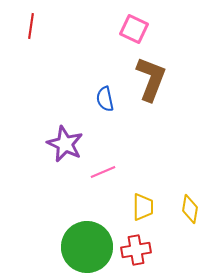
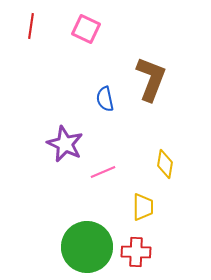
pink square: moved 48 px left
yellow diamond: moved 25 px left, 45 px up
red cross: moved 2 px down; rotated 12 degrees clockwise
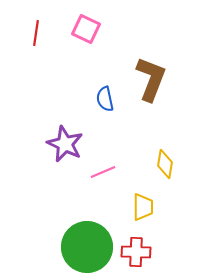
red line: moved 5 px right, 7 px down
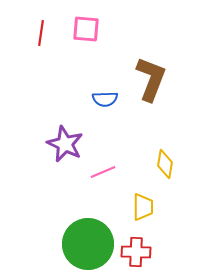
pink square: rotated 20 degrees counterclockwise
red line: moved 5 px right
blue semicircle: rotated 80 degrees counterclockwise
green circle: moved 1 px right, 3 px up
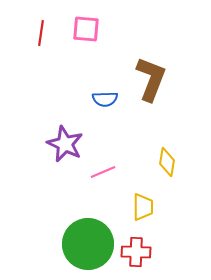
yellow diamond: moved 2 px right, 2 px up
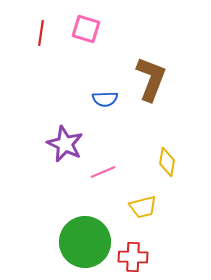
pink square: rotated 12 degrees clockwise
yellow trapezoid: rotated 76 degrees clockwise
green circle: moved 3 px left, 2 px up
red cross: moved 3 px left, 5 px down
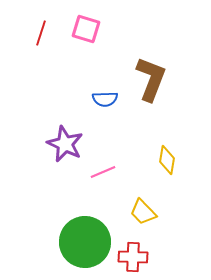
red line: rotated 10 degrees clockwise
yellow diamond: moved 2 px up
yellow trapezoid: moved 5 px down; rotated 60 degrees clockwise
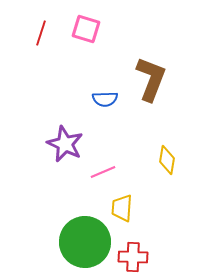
yellow trapezoid: moved 21 px left, 4 px up; rotated 48 degrees clockwise
